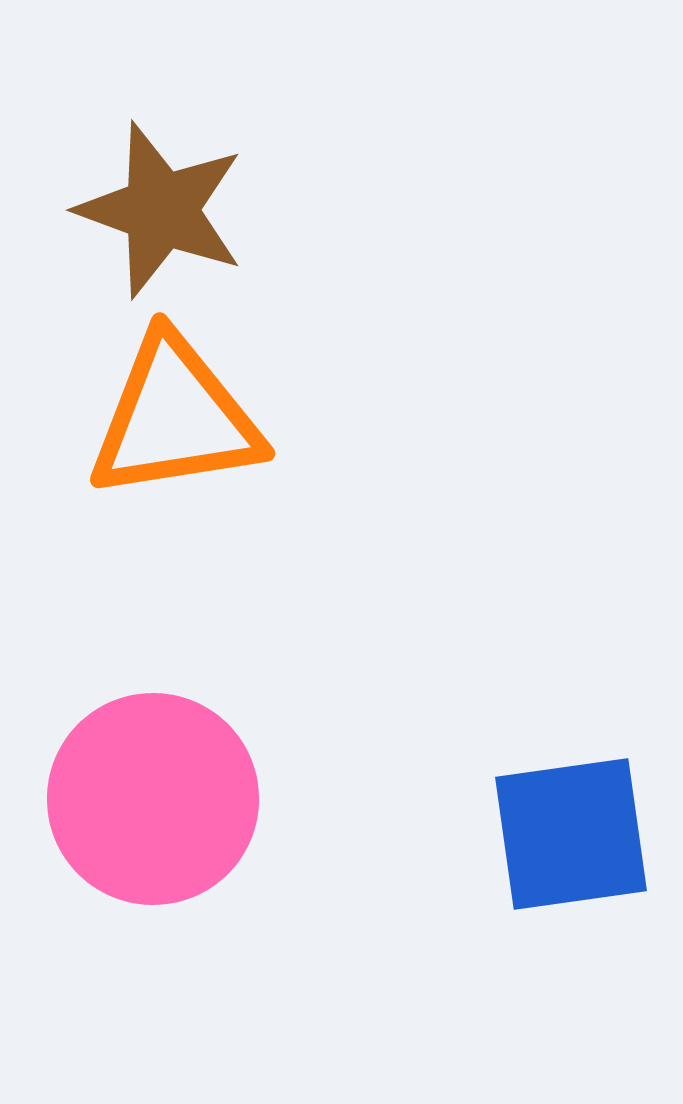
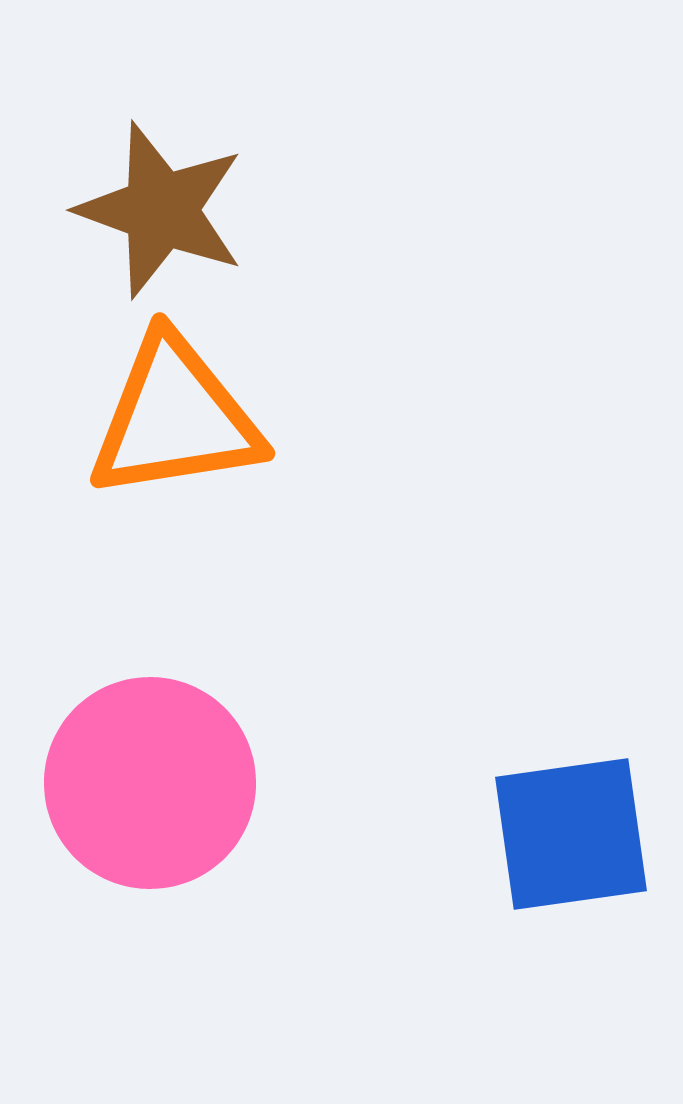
pink circle: moved 3 px left, 16 px up
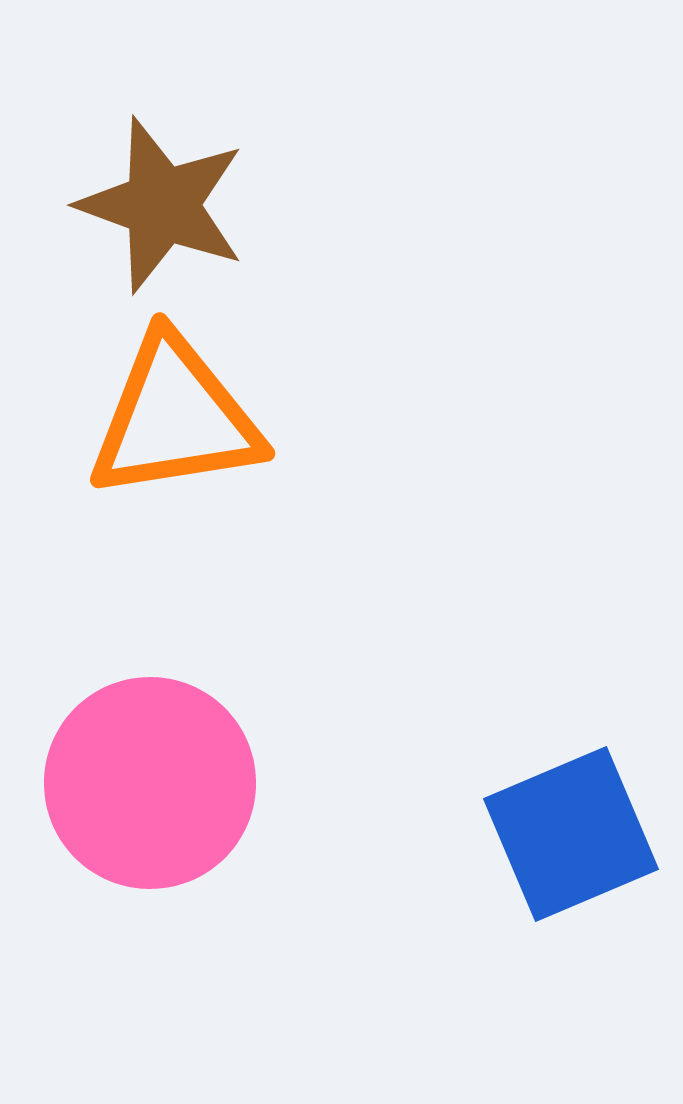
brown star: moved 1 px right, 5 px up
blue square: rotated 15 degrees counterclockwise
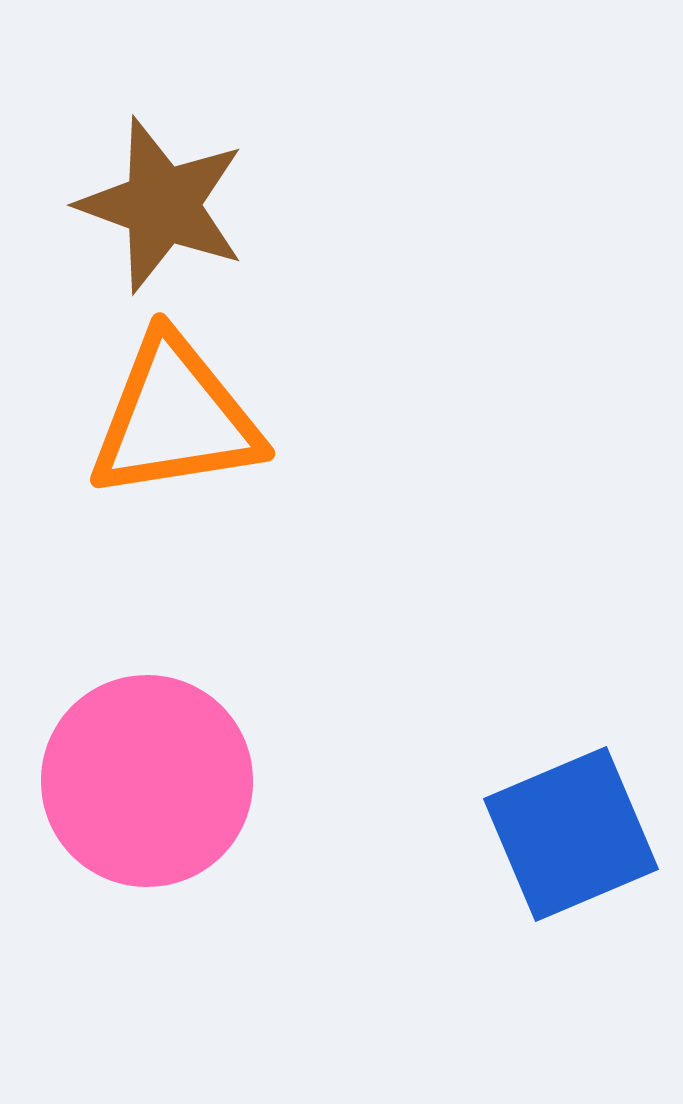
pink circle: moved 3 px left, 2 px up
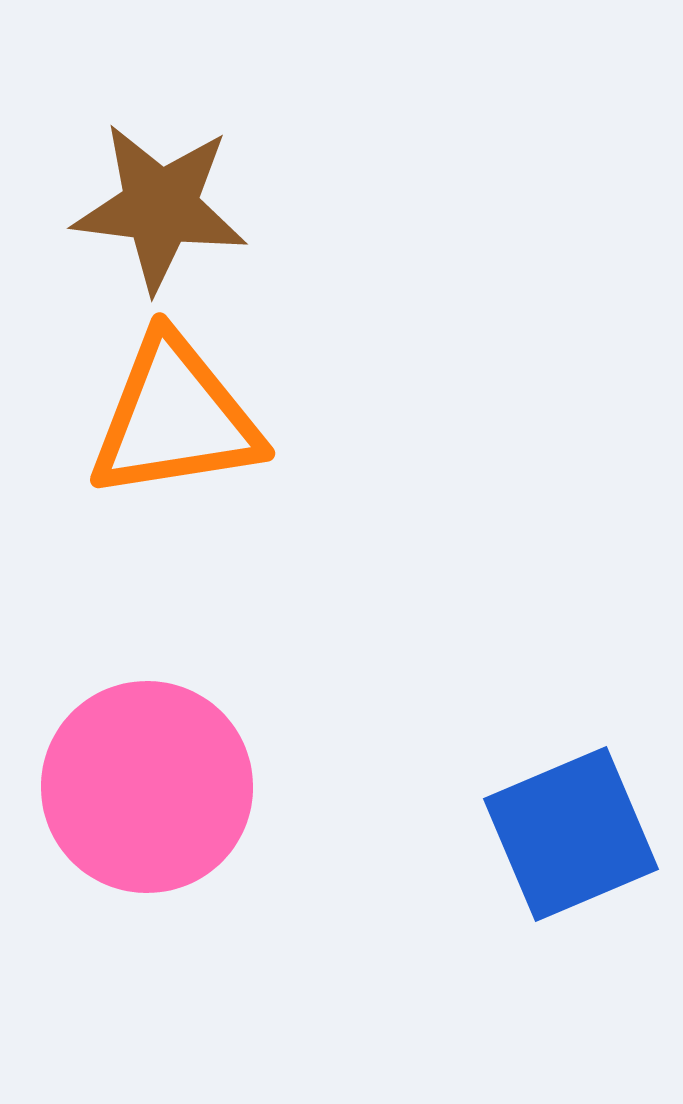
brown star: moved 2 px left, 2 px down; rotated 13 degrees counterclockwise
pink circle: moved 6 px down
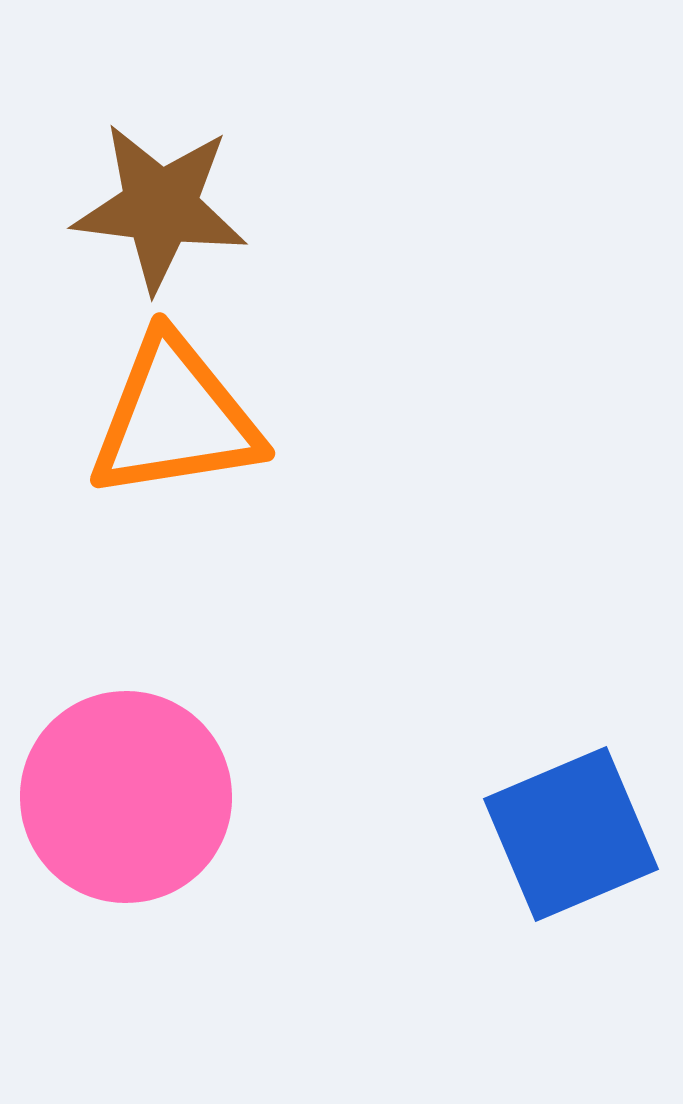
pink circle: moved 21 px left, 10 px down
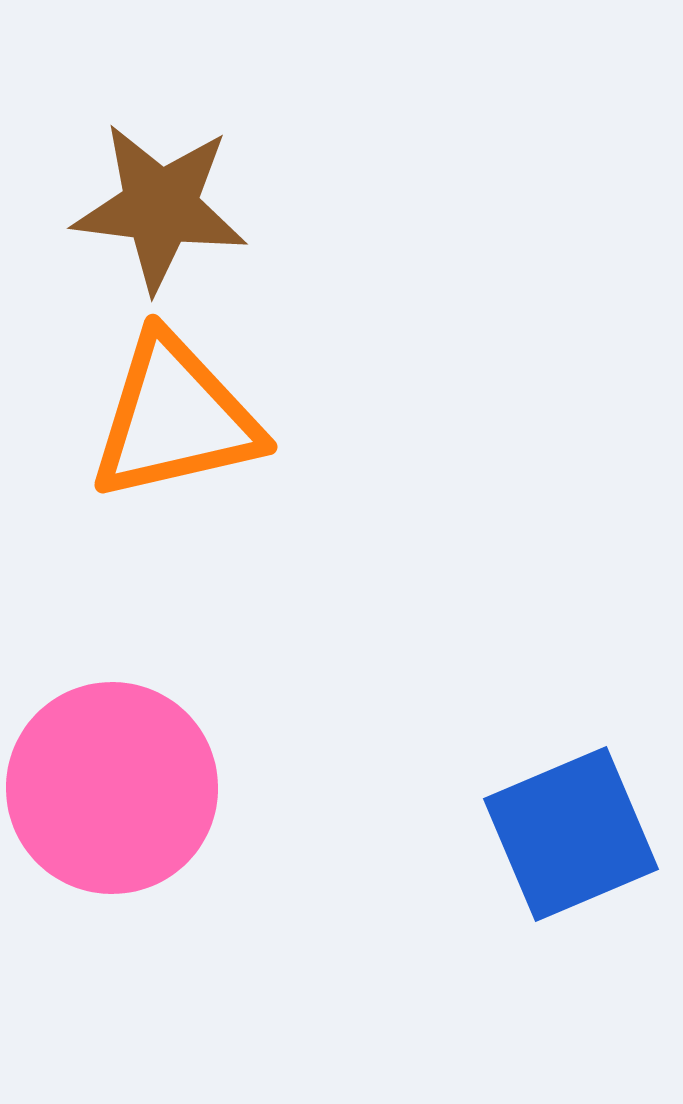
orange triangle: rotated 4 degrees counterclockwise
pink circle: moved 14 px left, 9 px up
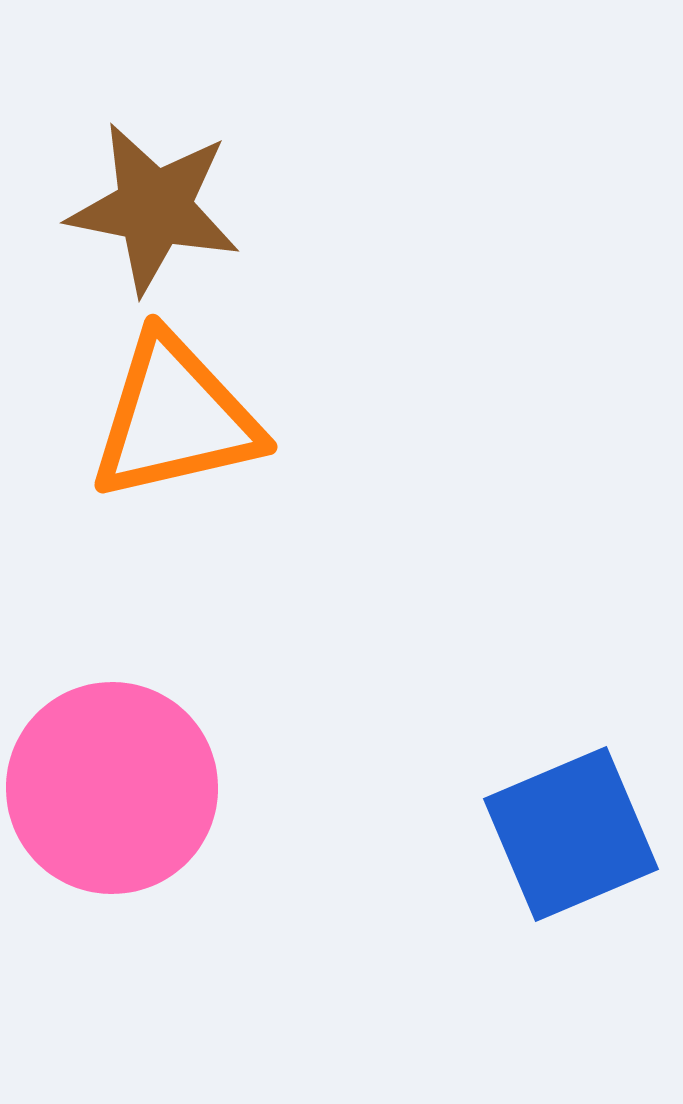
brown star: moved 6 px left, 1 px down; rotated 4 degrees clockwise
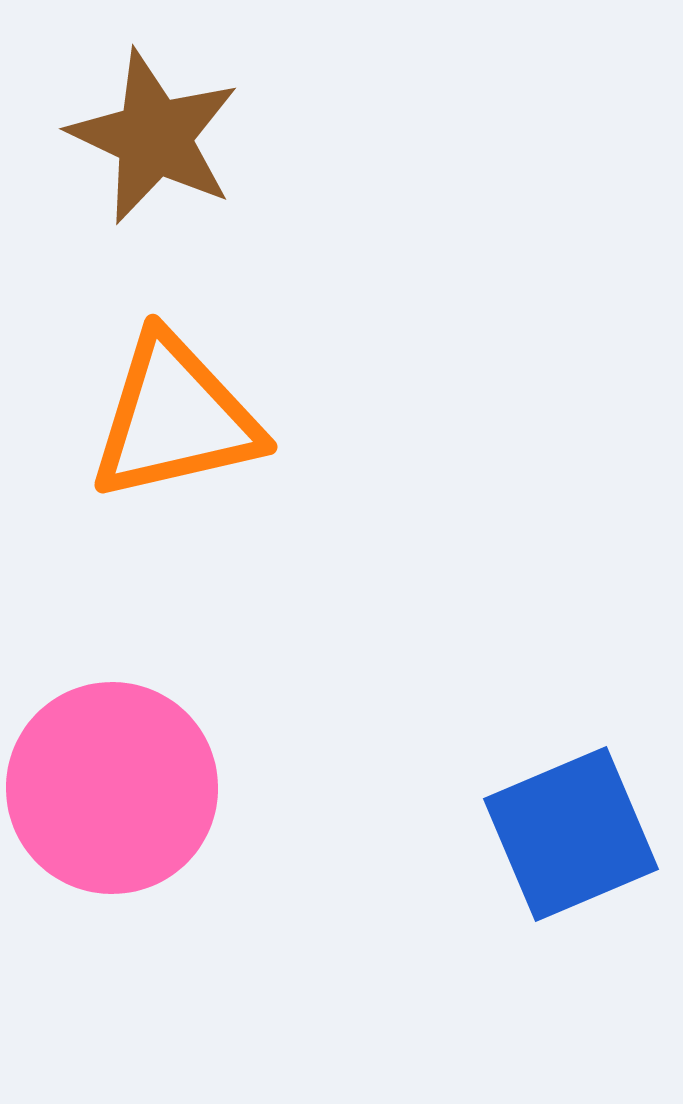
brown star: moved 71 px up; rotated 14 degrees clockwise
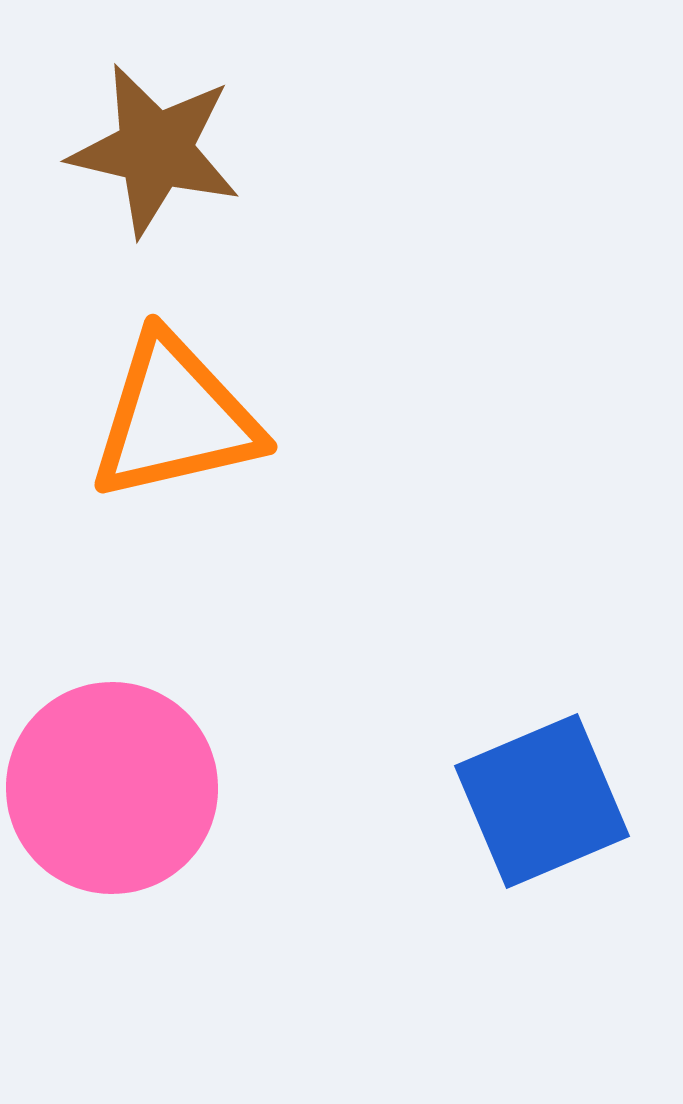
brown star: moved 1 px right, 13 px down; rotated 12 degrees counterclockwise
blue square: moved 29 px left, 33 px up
